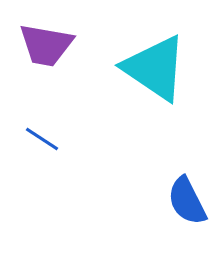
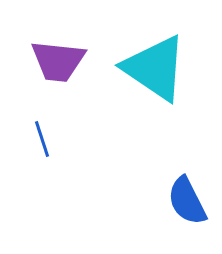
purple trapezoid: moved 12 px right, 16 px down; rotated 4 degrees counterclockwise
blue line: rotated 39 degrees clockwise
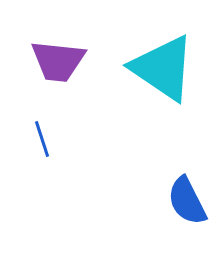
cyan triangle: moved 8 px right
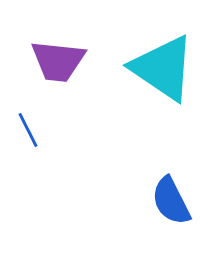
blue line: moved 14 px left, 9 px up; rotated 9 degrees counterclockwise
blue semicircle: moved 16 px left
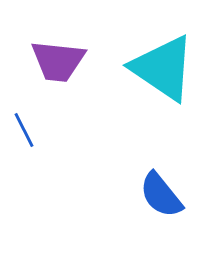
blue line: moved 4 px left
blue semicircle: moved 10 px left, 6 px up; rotated 12 degrees counterclockwise
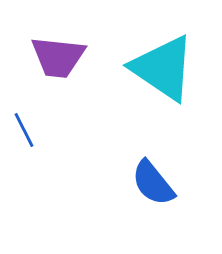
purple trapezoid: moved 4 px up
blue semicircle: moved 8 px left, 12 px up
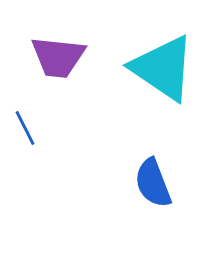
blue line: moved 1 px right, 2 px up
blue semicircle: rotated 18 degrees clockwise
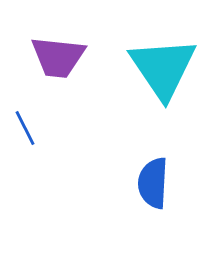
cyan triangle: rotated 22 degrees clockwise
blue semicircle: rotated 24 degrees clockwise
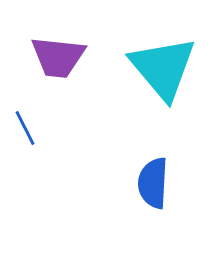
cyan triangle: rotated 6 degrees counterclockwise
